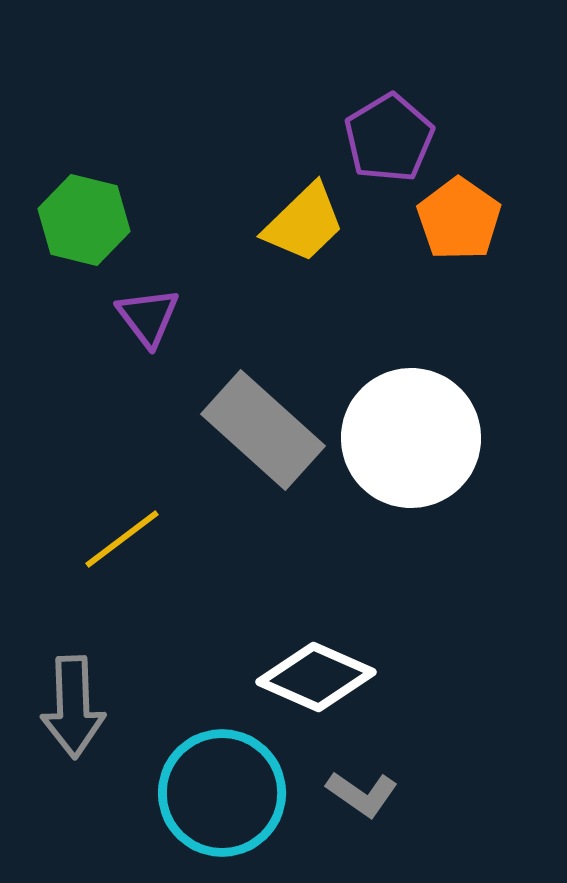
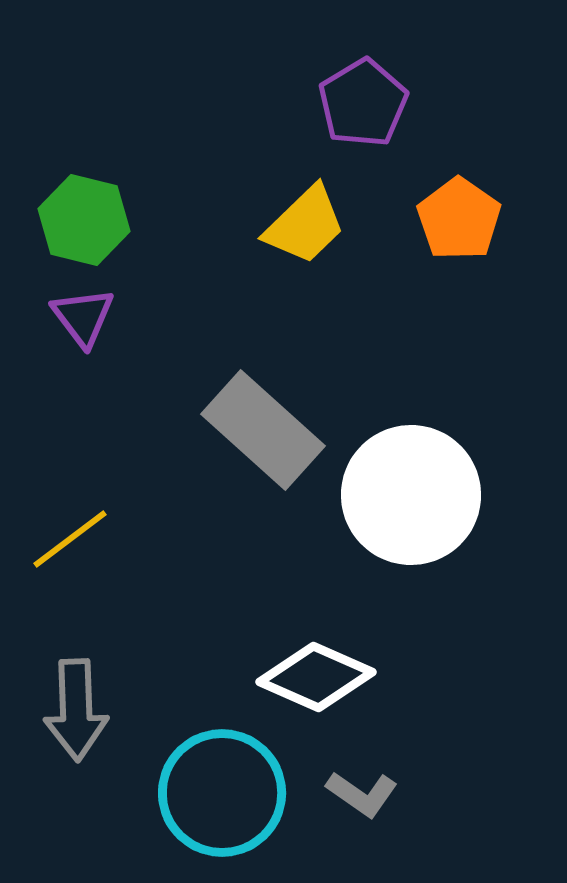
purple pentagon: moved 26 px left, 35 px up
yellow trapezoid: moved 1 px right, 2 px down
purple triangle: moved 65 px left
white circle: moved 57 px down
yellow line: moved 52 px left
gray arrow: moved 3 px right, 3 px down
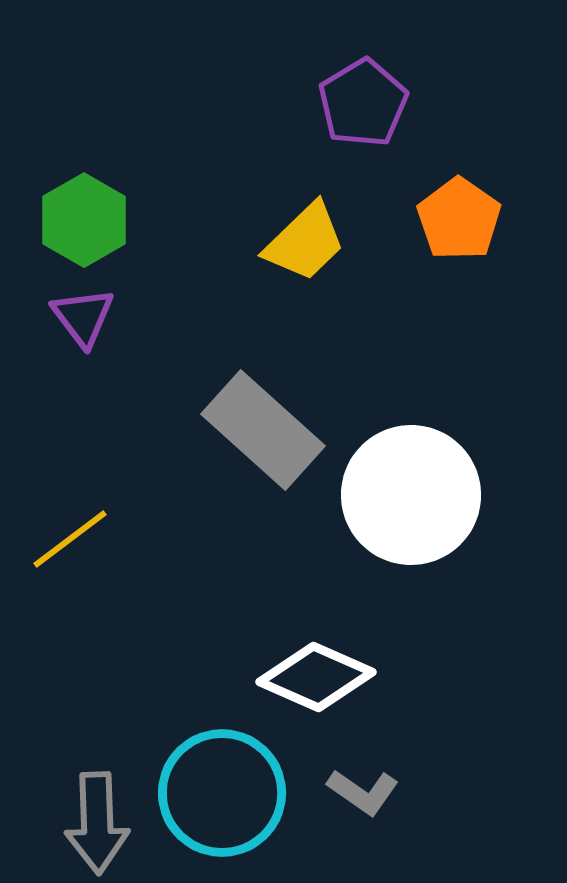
green hexagon: rotated 16 degrees clockwise
yellow trapezoid: moved 17 px down
gray arrow: moved 21 px right, 113 px down
gray L-shape: moved 1 px right, 2 px up
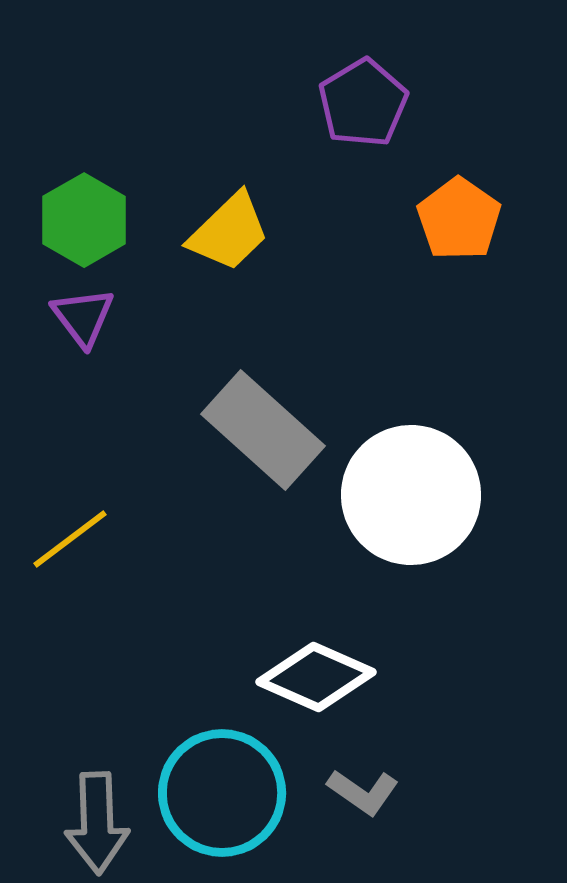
yellow trapezoid: moved 76 px left, 10 px up
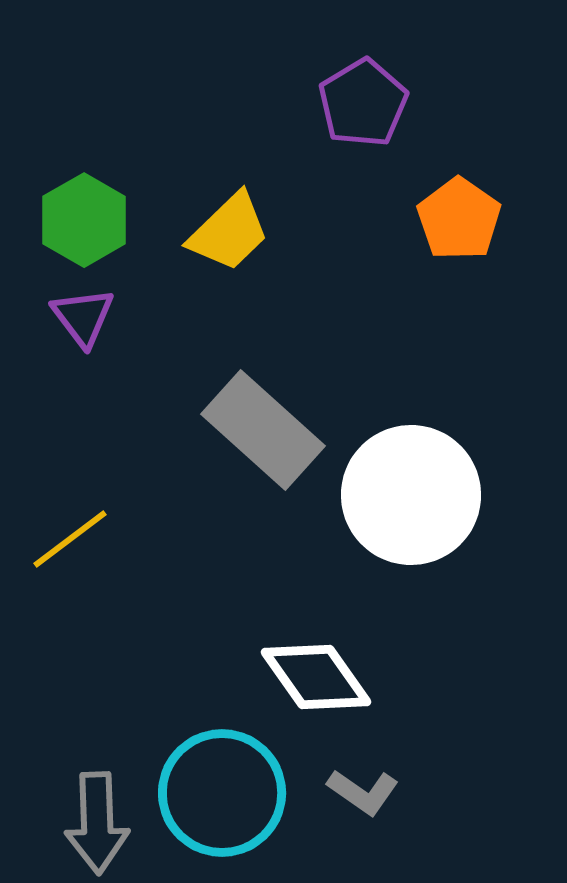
white diamond: rotated 31 degrees clockwise
